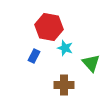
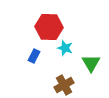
red hexagon: rotated 8 degrees counterclockwise
green triangle: rotated 12 degrees clockwise
brown cross: rotated 30 degrees counterclockwise
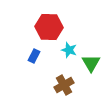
cyan star: moved 4 px right, 2 px down
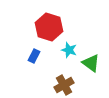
red hexagon: rotated 16 degrees clockwise
green triangle: rotated 24 degrees counterclockwise
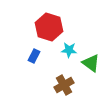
cyan star: rotated 14 degrees counterclockwise
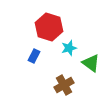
cyan star: moved 2 px up; rotated 21 degrees counterclockwise
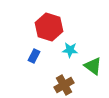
cyan star: moved 1 px right, 2 px down; rotated 21 degrees clockwise
green triangle: moved 2 px right, 3 px down
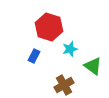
cyan star: moved 1 px up; rotated 21 degrees counterclockwise
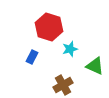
blue rectangle: moved 2 px left, 1 px down
green triangle: moved 2 px right; rotated 12 degrees counterclockwise
brown cross: moved 1 px left
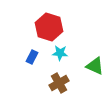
cyan star: moved 10 px left, 4 px down; rotated 21 degrees clockwise
brown cross: moved 4 px left, 2 px up
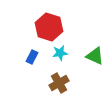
cyan star: rotated 14 degrees counterclockwise
green triangle: moved 10 px up
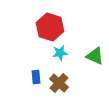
red hexagon: moved 1 px right
blue rectangle: moved 4 px right, 20 px down; rotated 32 degrees counterclockwise
brown cross: rotated 18 degrees counterclockwise
